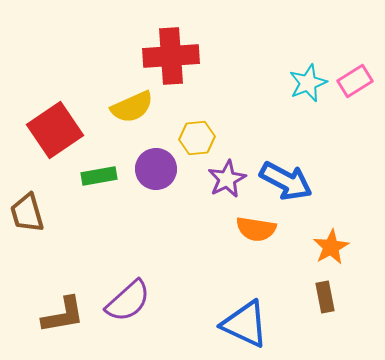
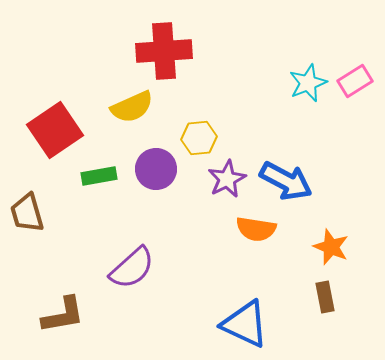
red cross: moved 7 px left, 5 px up
yellow hexagon: moved 2 px right
orange star: rotated 21 degrees counterclockwise
purple semicircle: moved 4 px right, 33 px up
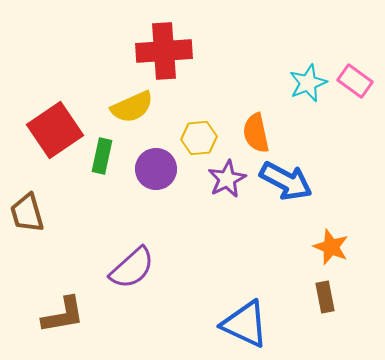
pink rectangle: rotated 68 degrees clockwise
green rectangle: moved 3 px right, 20 px up; rotated 68 degrees counterclockwise
orange semicircle: moved 96 px up; rotated 69 degrees clockwise
